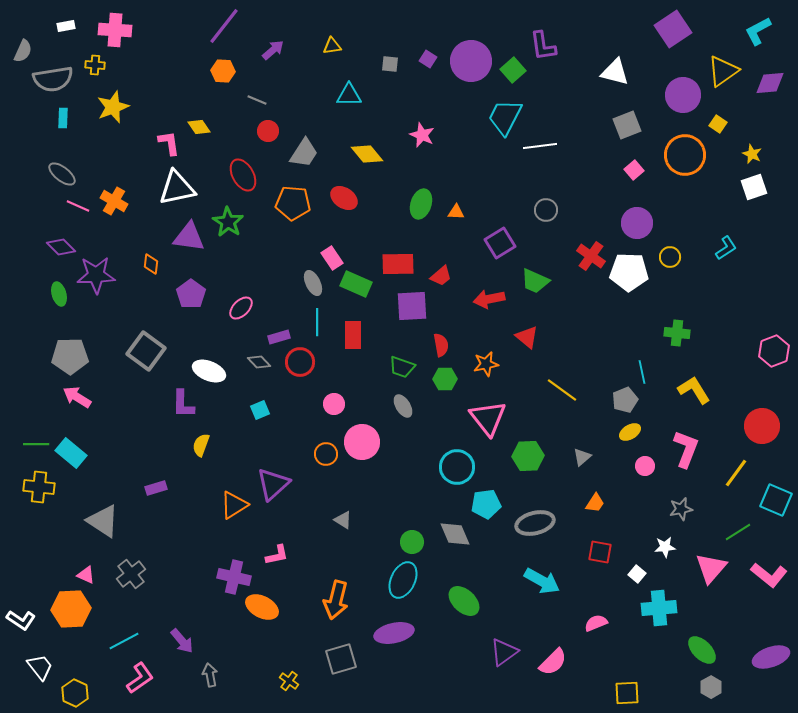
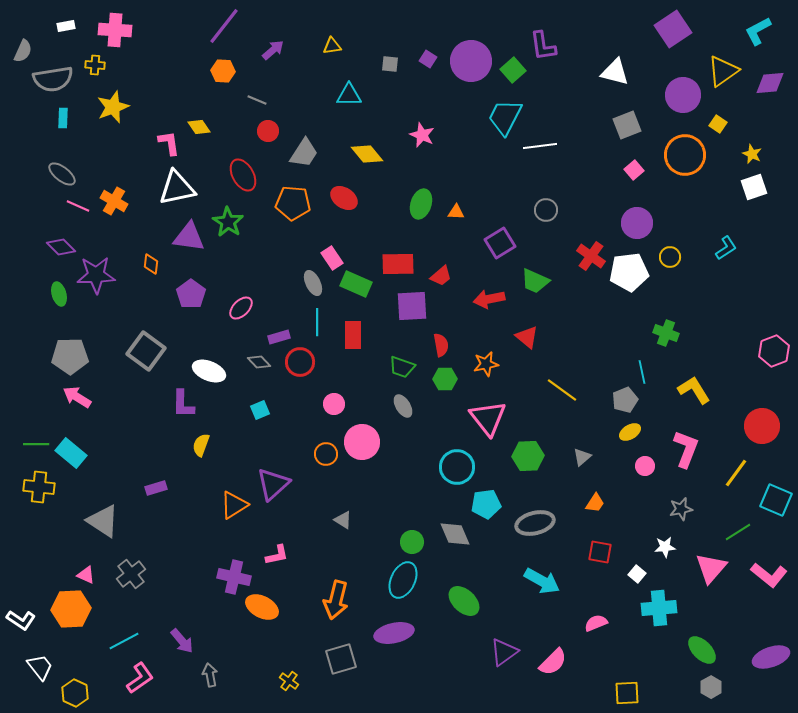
white pentagon at (629, 272): rotated 9 degrees counterclockwise
green cross at (677, 333): moved 11 px left; rotated 15 degrees clockwise
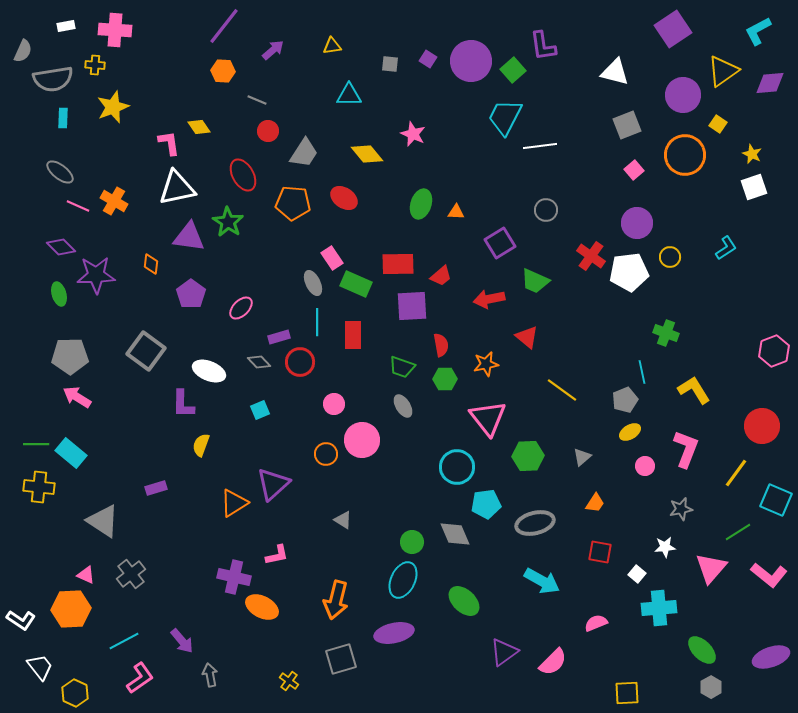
pink star at (422, 135): moved 9 px left, 1 px up
gray ellipse at (62, 174): moved 2 px left, 2 px up
pink circle at (362, 442): moved 2 px up
orange triangle at (234, 505): moved 2 px up
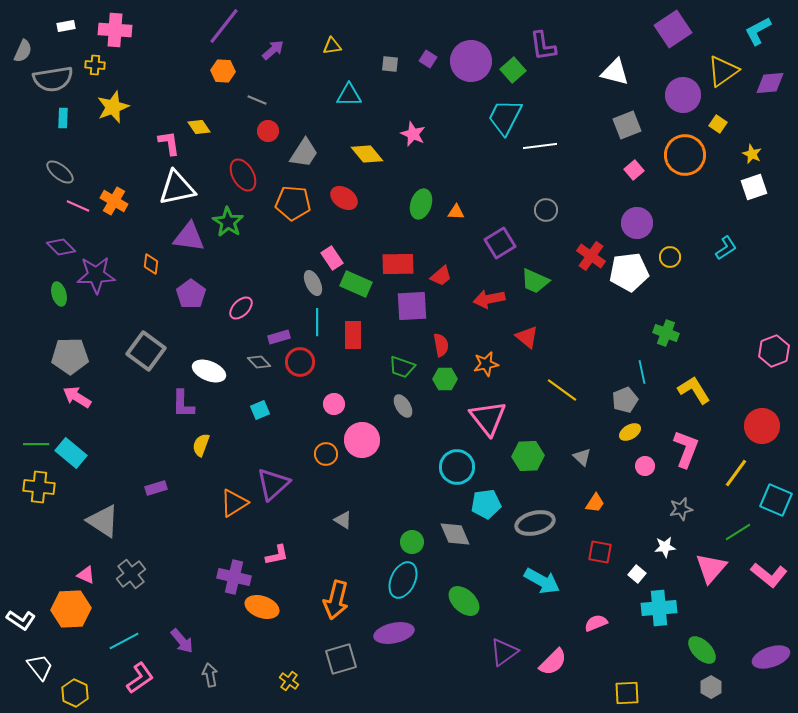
gray triangle at (582, 457): rotated 36 degrees counterclockwise
orange ellipse at (262, 607): rotated 8 degrees counterclockwise
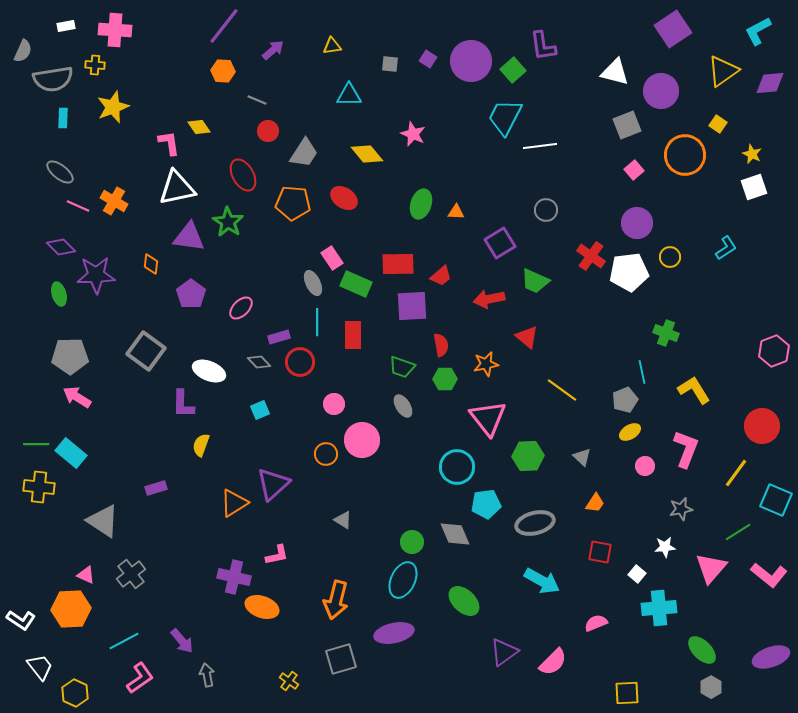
purple circle at (683, 95): moved 22 px left, 4 px up
gray arrow at (210, 675): moved 3 px left
